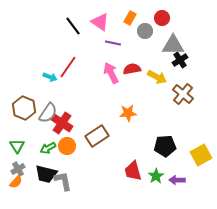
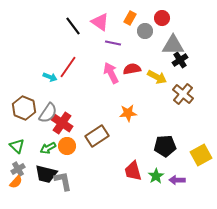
green triangle: rotated 14 degrees counterclockwise
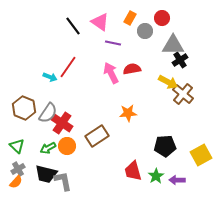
yellow arrow: moved 11 px right, 5 px down
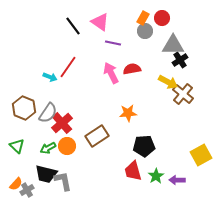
orange rectangle: moved 13 px right
red cross: rotated 15 degrees clockwise
black pentagon: moved 21 px left
gray cross: moved 9 px right, 21 px down
orange semicircle: moved 2 px down
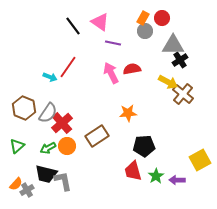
green triangle: rotated 35 degrees clockwise
yellow square: moved 1 px left, 5 px down
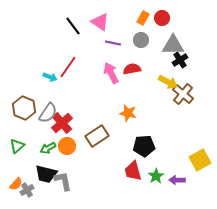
gray circle: moved 4 px left, 9 px down
orange star: rotated 18 degrees clockwise
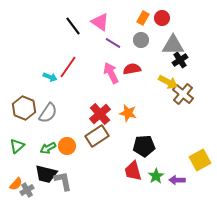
purple line: rotated 21 degrees clockwise
red cross: moved 38 px right, 9 px up
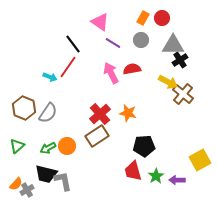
black line: moved 18 px down
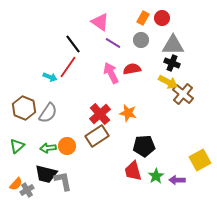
black cross: moved 8 px left, 3 px down; rotated 35 degrees counterclockwise
green arrow: rotated 21 degrees clockwise
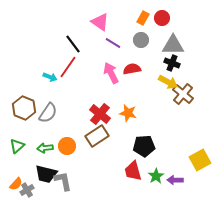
red cross: rotated 10 degrees counterclockwise
green arrow: moved 3 px left
purple arrow: moved 2 px left
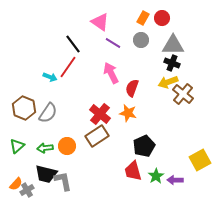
red semicircle: moved 19 px down; rotated 60 degrees counterclockwise
yellow arrow: rotated 132 degrees clockwise
black pentagon: rotated 20 degrees counterclockwise
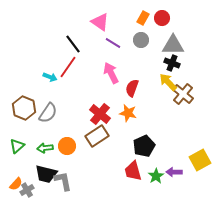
yellow arrow: rotated 66 degrees clockwise
purple arrow: moved 1 px left, 8 px up
